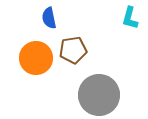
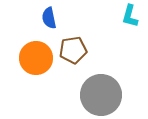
cyan L-shape: moved 2 px up
gray circle: moved 2 px right
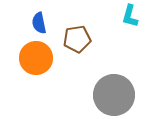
blue semicircle: moved 10 px left, 5 px down
brown pentagon: moved 4 px right, 11 px up
gray circle: moved 13 px right
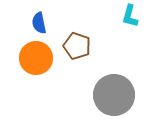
brown pentagon: moved 7 px down; rotated 28 degrees clockwise
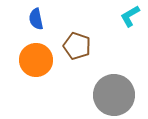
cyan L-shape: rotated 45 degrees clockwise
blue semicircle: moved 3 px left, 4 px up
orange circle: moved 2 px down
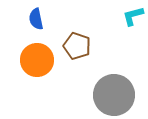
cyan L-shape: moved 3 px right; rotated 15 degrees clockwise
orange circle: moved 1 px right
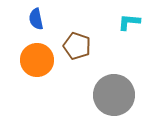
cyan L-shape: moved 4 px left, 6 px down; rotated 20 degrees clockwise
